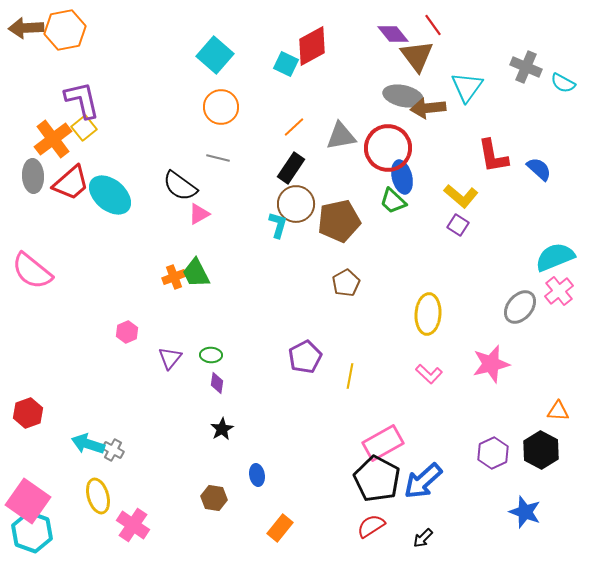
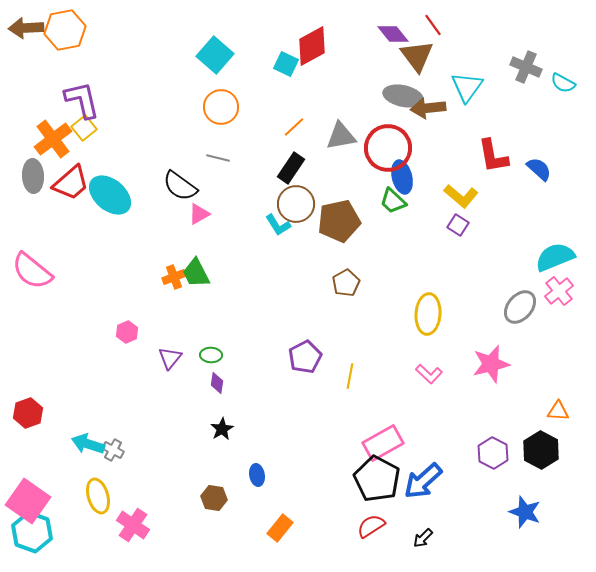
cyan L-shape at (278, 225): rotated 132 degrees clockwise
purple hexagon at (493, 453): rotated 8 degrees counterclockwise
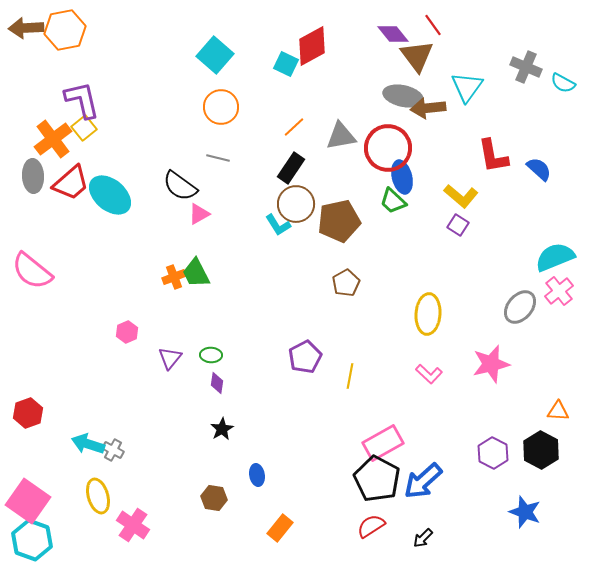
cyan hexagon at (32, 532): moved 8 px down
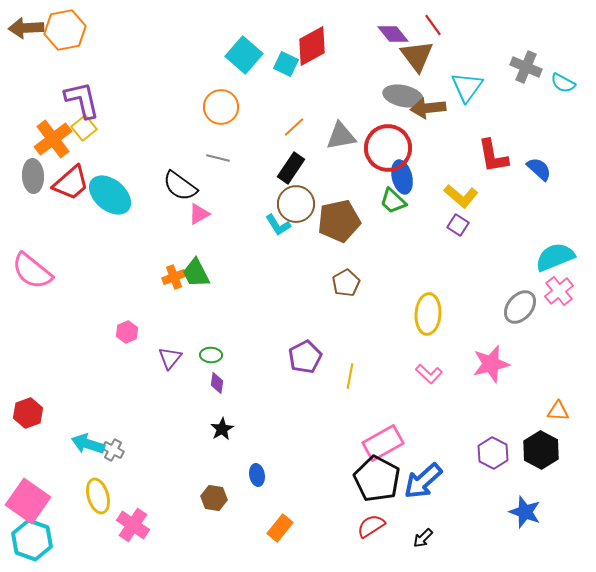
cyan square at (215, 55): moved 29 px right
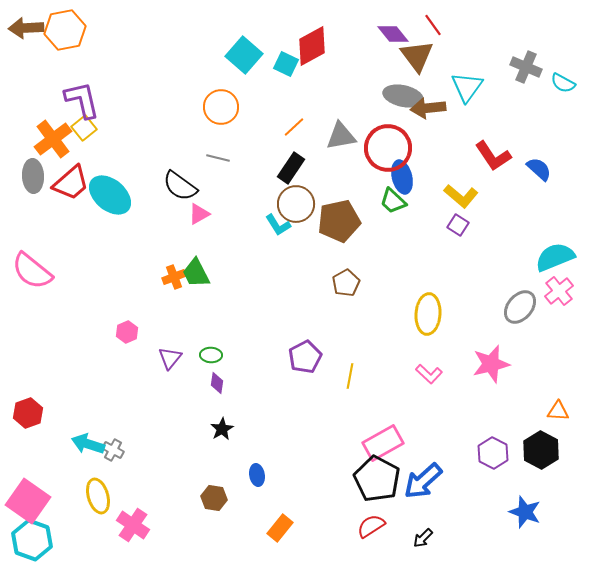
red L-shape at (493, 156): rotated 24 degrees counterclockwise
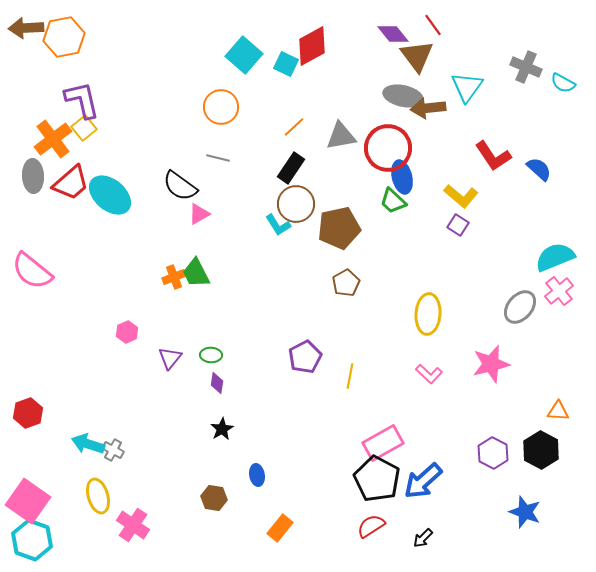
orange hexagon at (65, 30): moved 1 px left, 7 px down
brown pentagon at (339, 221): moved 7 px down
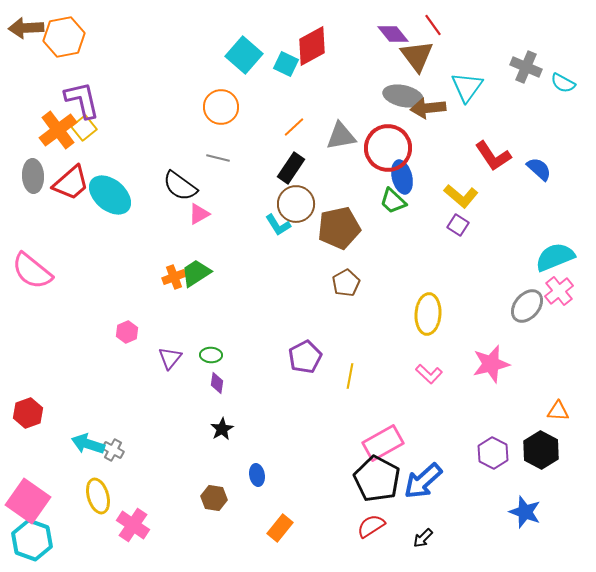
orange cross at (53, 139): moved 5 px right, 9 px up
green trapezoid at (196, 273): rotated 84 degrees clockwise
gray ellipse at (520, 307): moved 7 px right, 1 px up
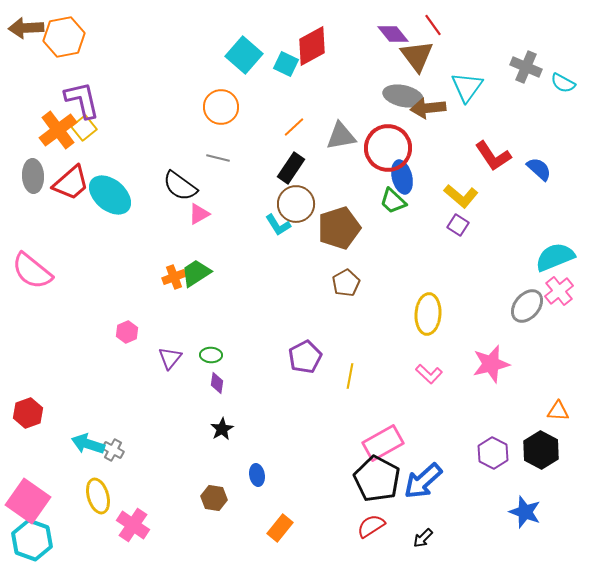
brown pentagon at (339, 228): rotated 6 degrees counterclockwise
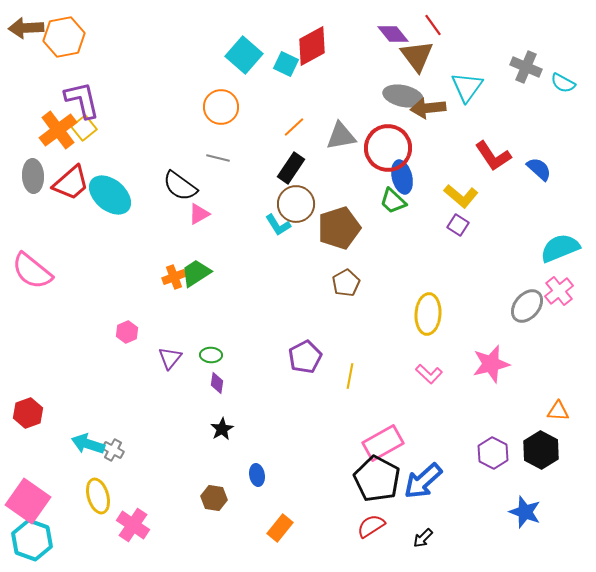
cyan semicircle at (555, 257): moved 5 px right, 9 px up
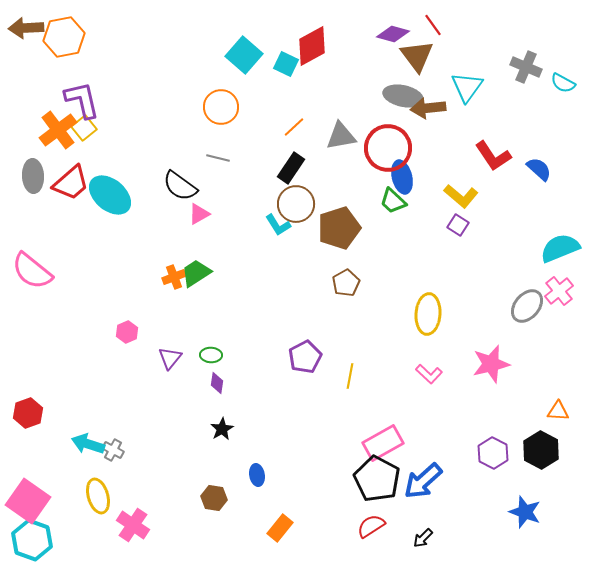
purple diamond at (393, 34): rotated 36 degrees counterclockwise
